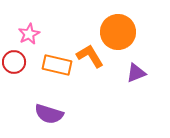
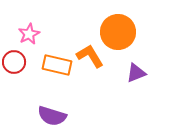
purple semicircle: moved 3 px right, 2 px down
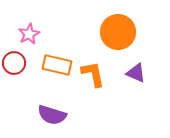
orange L-shape: moved 3 px right, 18 px down; rotated 20 degrees clockwise
red circle: moved 1 px down
purple triangle: rotated 45 degrees clockwise
purple semicircle: moved 1 px up
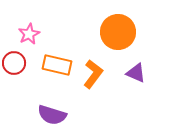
orange L-shape: rotated 48 degrees clockwise
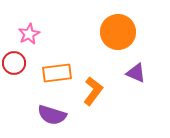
orange rectangle: moved 8 px down; rotated 20 degrees counterclockwise
orange L-shape: moved 17 px down
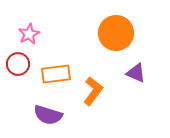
orange circle: moved 2 px left, 1 px down
red circle: moved 4 px right, 1 px down
orange rectangle: moved 1 px left, 1 px down
purple semicircle: moved 4 px left
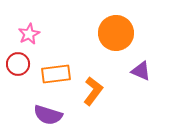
purple triangle: moved 5 px right, 2 px up
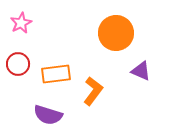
pink star: moved 8 px left, 11 px up
